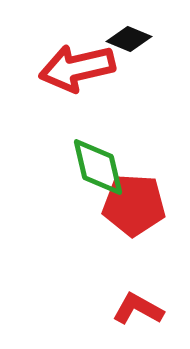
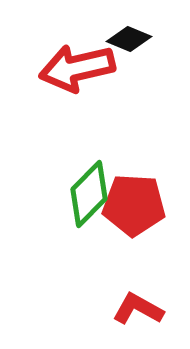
green diamond: moved 9 px left, 27 px down; rotated 58 degrees clockwise
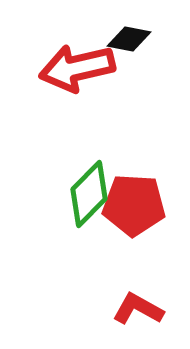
black diamond: rotated 12 degrees counterclockwise
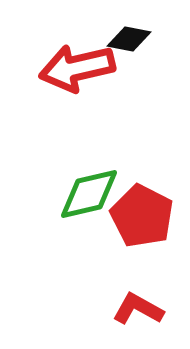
green diamond: rotated 32 degrees clockwise
red pentagon: moved 8 px right, 11 px down; rotated 24 degrees clockwise
